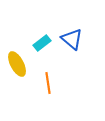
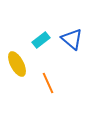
cyan rectangle: moved 1 px left, 3 px up
orange line: rotated 15 degrees counterclockwise
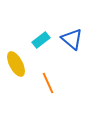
yellow ellipse: moved 1 px left
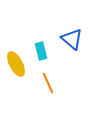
cyan rectangle: moved 11 px down; rotated 66 degrees counterclockwise
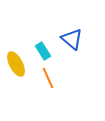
cyan rectangle: moved 2 px right; rotated 18 degrees counterclockwise
orange line: moved 5 px up
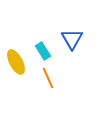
blue triangle: rotated 20 degrees clockwise
yellow ellipse: moved 2 px up
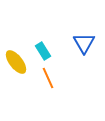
blue triangle: moved 12 px right, 4 px down
yellow ellipse: rotated 10 degrees counterclockwise
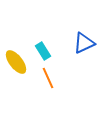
blue triangle: rotated 35 degrees clockwise
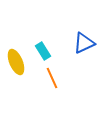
yellow ellipse: rotated 15 degrees clockwise
orange line: moved 4 px right
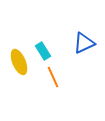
yellow ellipse: moved 3 px right
orange line: moved 1 px right, 1 px up
